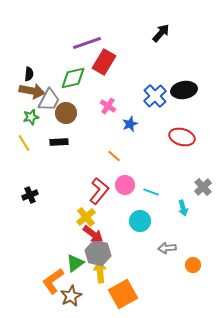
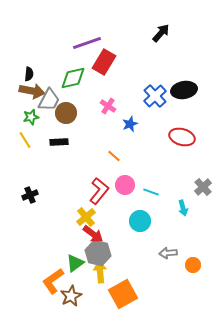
yellow line: moved 1 px right, 3 px up
gray arrow: moved 1 px right, 5 px down
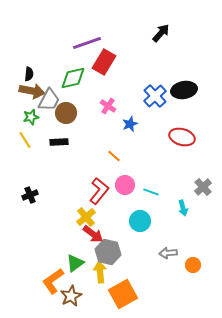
gray hexagon: moved 10 px right, 1 px up
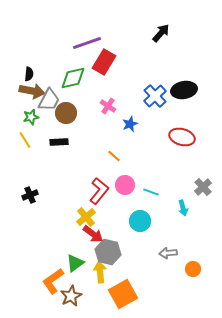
orange circle: moved 4 px down
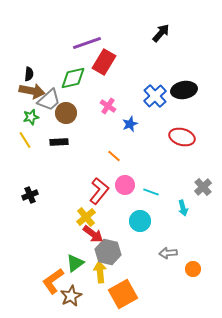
gray trapezoid: rotated 20 degrees clockwise
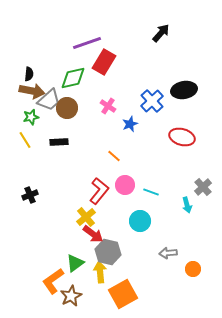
blue cross: moved 3 px left, 5 px down
brown circle: moved 1 px right, 5 px up
cyan arrow: moved 4 px right, 3 px up
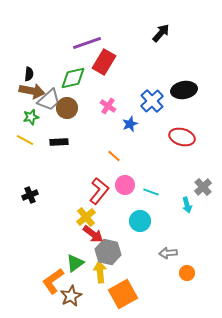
yellow line: rotated 30 degrees counterclockwise
orange circle: moved 6 px left, 4 px down
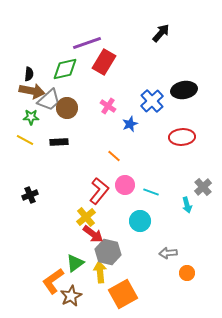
green diamond: moved 8 px left, 9 px up
green star: rotated 14 degrees clockwise
red ellipse: rotated 20 degrees counterclockwise
